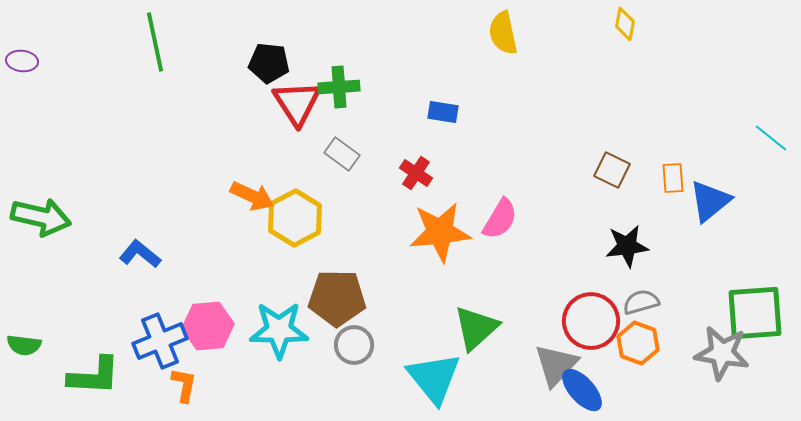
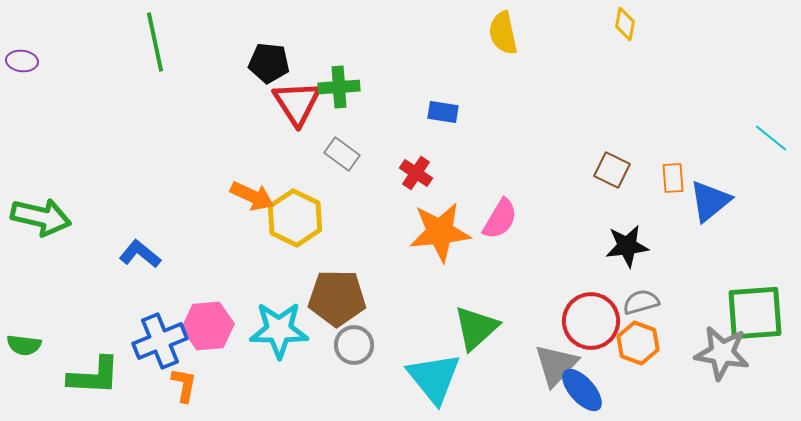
yellow hexagon: rotated 6 degrees counterclockwise
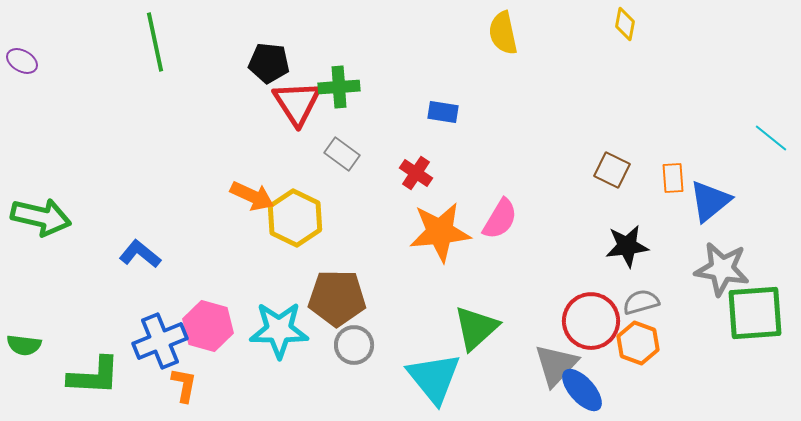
purple ellipse: rotated 24 degrees clockwise
pink hexagon: rotated 21 degrees clockwise
gray star: moved 84 px up
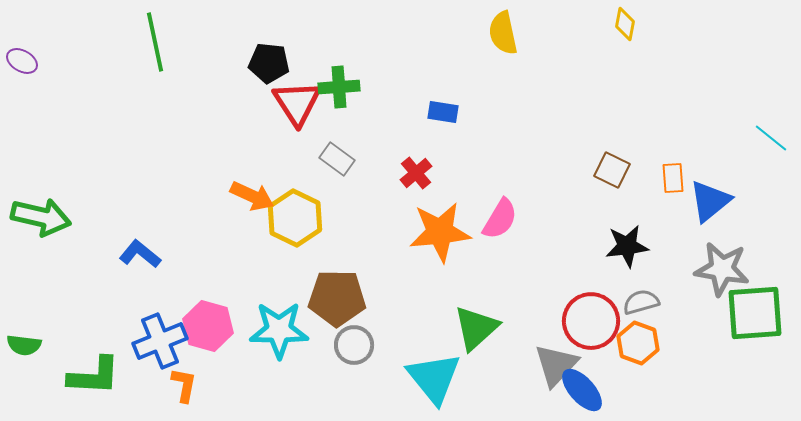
gray rectangle: moved 5 px left, 5 px down
red cross: rotated 16 degrees clockwise
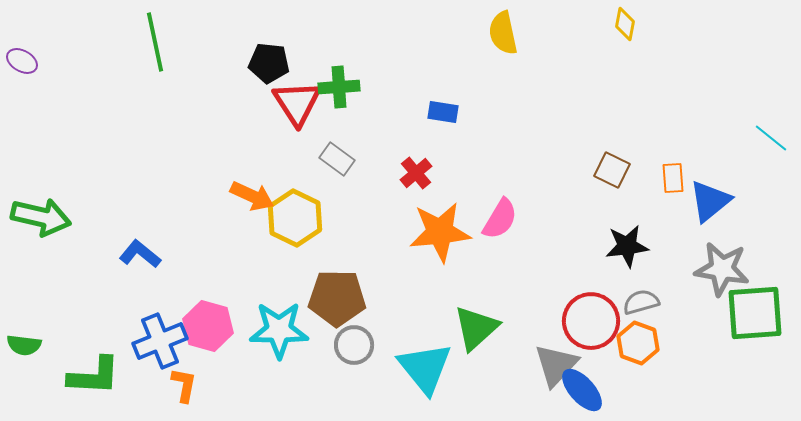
cyan triangle: moved 9 px left, 10 px up
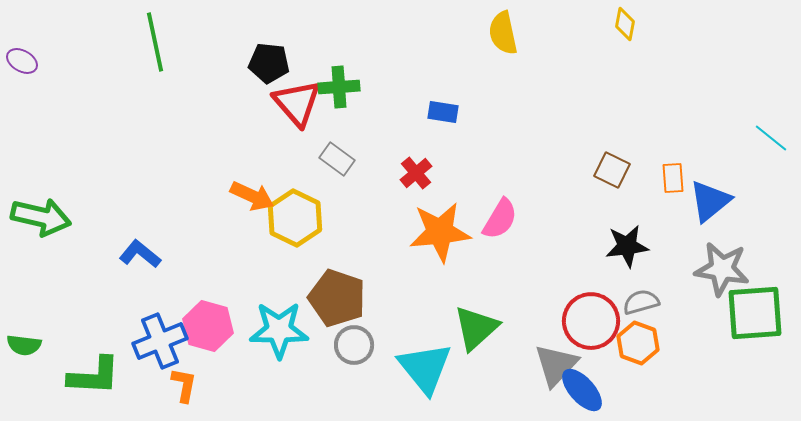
red triangle: rotated 8 degrees counterclockwise
brown pentagon: rotated 18 degrees clockwise
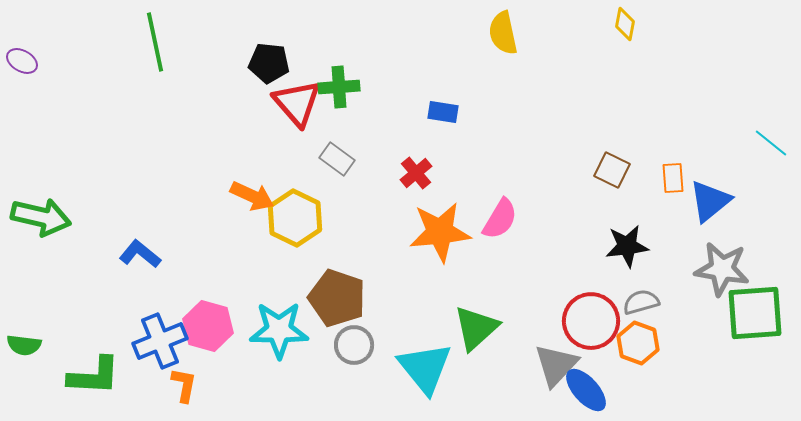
cyan line: moved 5 px down
blue ellipse: moved 4 px right
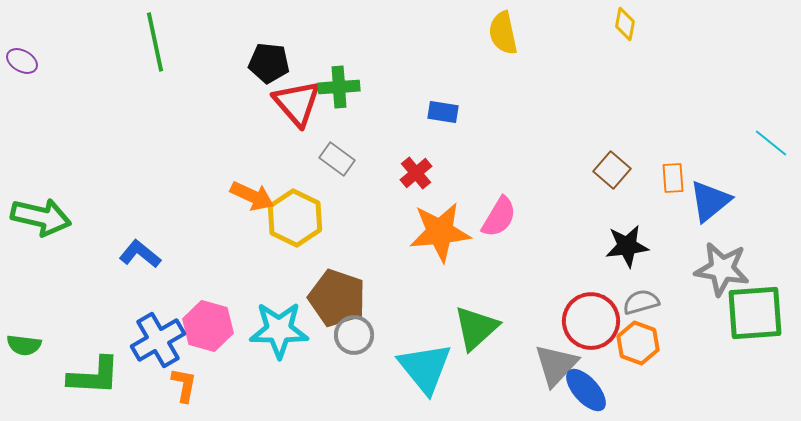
brown square: rotated 15 degrees clockwise
pink semicircle: moved 1 px left, 2 px up
blue cross: moved 2 px left, 1 px up; rotated 8 degrees counterclockwise
gray circle: moved 10 px up
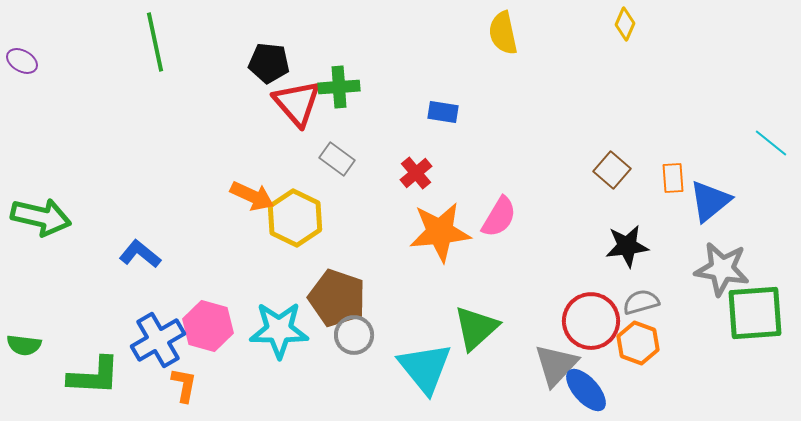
yellow diamond: rotated 12 degrees clockwise
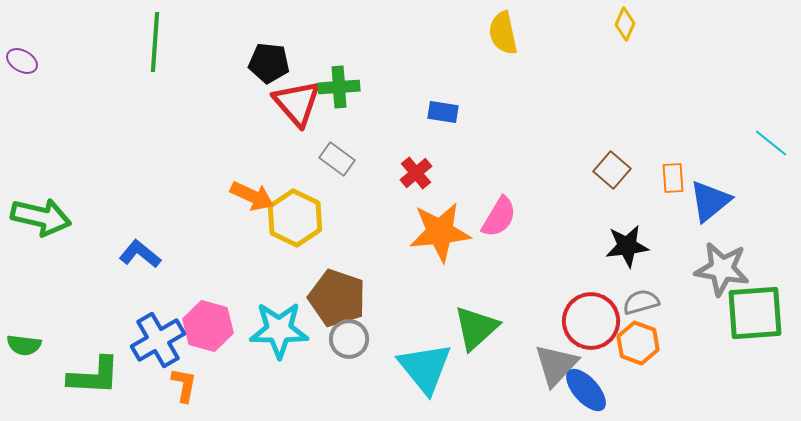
green line: rotated 16 degrees clockwise
gray circle: moved 5 px left, 4 px down
